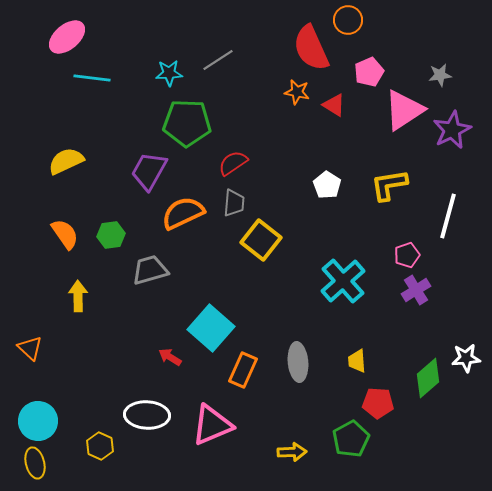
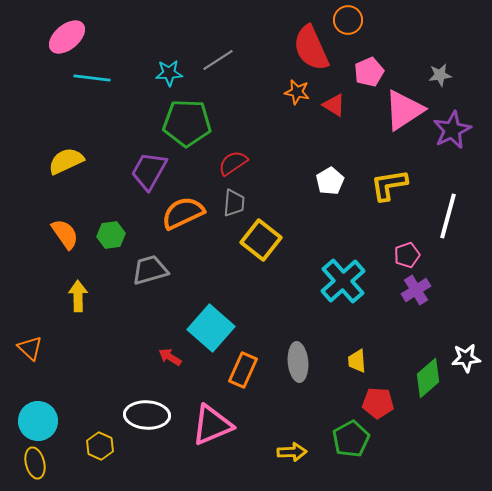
white pentagon at (327, 185): moved 3 px right, 4 px up; rotated 8 degrees clockwise
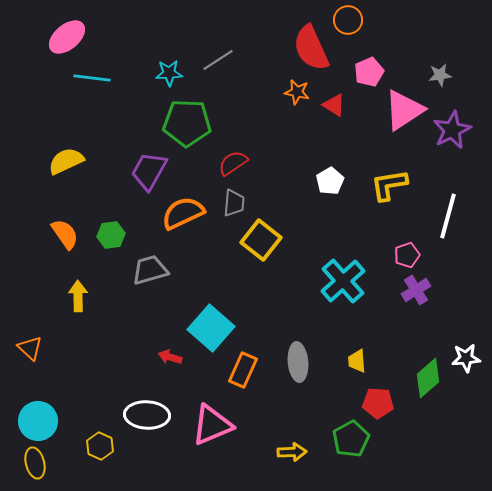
red arrow at (170, 357): rotated 15 degrees counterclockwise
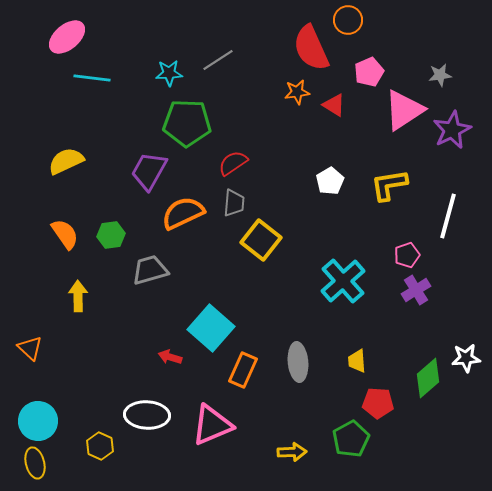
orange star at (297, 92): rotated 20 degrees counterclockwise
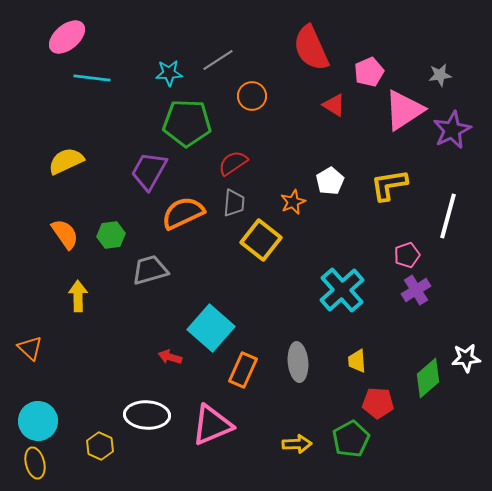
orange circle at (348, 20): moved 96 px left, 76 px down
orange star at (297, 92): moved 4 px left, 110 px down; rotated 15 degrees counterclockwise
cyan cross at (343, 281): moved 1 px left, 9 px down
yellow arrow at (292, 452): moved 5 px right, 8 px up
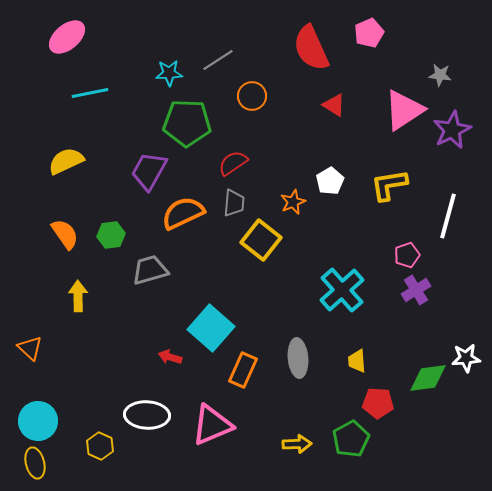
pink pentagon at (369, 72): moved 39 px up
gray star at (440, 75): rotated 15 degrees clockwise
cyan line at (92, 78): moved 2 px left, 15 px down; rotated 18 degrees counterclockwise
gray ellipse at (298, 362): moved 4 px up
green diamond at (428, 378): rotated 33 degrees clockwise
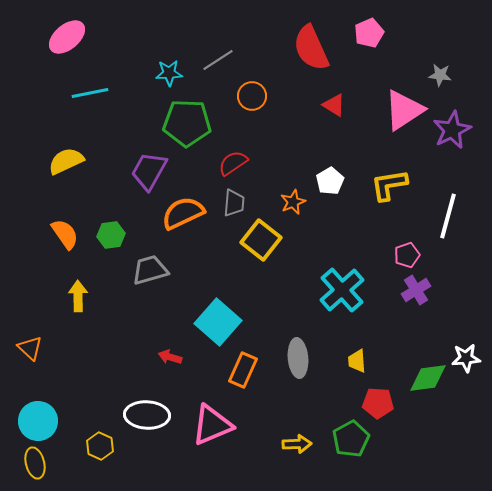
cyan square at (211, 328): moved 7 px right, 6 px up
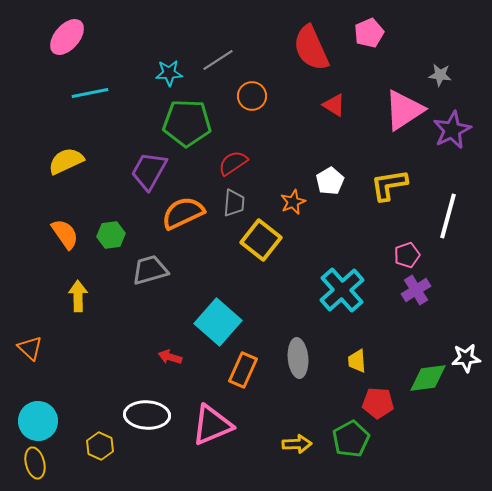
pink ellipse at (67, 37): rotated 9 degrees counterclockwise
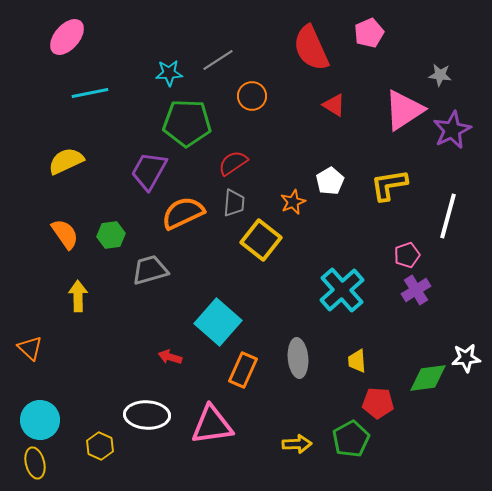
cyan circle at (38, 421): moved 2 px right, 1 px up
pink triangle at (212, 425): rotated 15 degrees clockwise
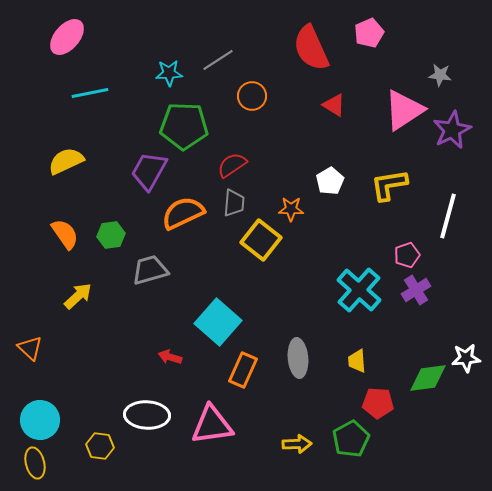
green pentagon at (187, 123): moved 3 px left, 3 px down
red semicircle at (233, 163): moved 1 px left, 2 px down
orange star at (293, 202): moved 2 px left, 7 px down; rotated 25 degrees clockwise
cyan cross at (342, 290): moved 17 px right; rotated 6 degrees counterclockwise
yellow arrow at (78, 296): rotated 48 degrees clockwise
yellow hexagon at (100, 446): rotated 16 degrees counterclockwise
